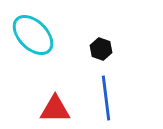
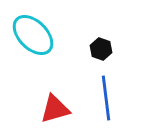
red triangle: rotated 16 degrees counterclockwise
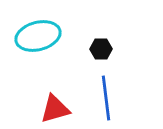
cyan ellipse: moved 5 px right, 1 px down; rotated 60 degrees counterclockwise
black hexagon: rotated 20 degrees counterclockwise
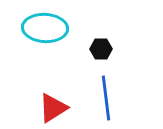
cyan ellipse: moved 7 px right, 8 px up; rotated 18 degrees clockwise
red triangle: moved 2 px left, 1 px up; rotated 16 degrees counterclockwise
